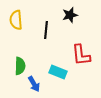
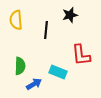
blue arrow: rotated 91 degrees counterclockwise
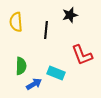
yellow semicircle: moved 2 px down
red L-shape: moved 1 px right; rotated 15 degrees counterclockwise
green semicircle: moved 1 px right
cyan rectangle: moved 2 px left, 1 px down
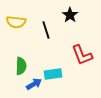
black star: rotated 21 degrees counterclockwise
yellow semicircle: rotated 78 degrees counterclockwise
black line: rotated 24 degrees counterclockwise
cyan rectangle: moved 3 px left, 1 px down; rotated 30 degrees counterclockwise
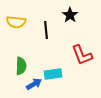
black line: rotated 12 degrees clockwise
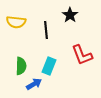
cyan rectangle: moved 4 px left, 8 px up; rotated 60 degrees counterclockwise
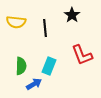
black star: moved 2 px right
black line: moved 1 px left, 2 px up
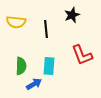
black star: rotated 14 degrees clockwise
black line: moved 1 px right, 1 px down
cyan rectangle: rotated 18 degrees counterclockwise
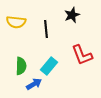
cyan rectangle: rotated 36 degrees clockwise
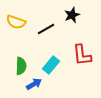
yellow semicircle: rotated 12 degrees clockwise
black line: rotated 66 degrees clockwise
red L-shape: rotated 15 degrees clockwise
cyan rectangle: moved 2 px right, 1 px up
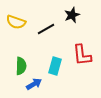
cyan rectangle: moved 4 px right, 1 px down; rotated 24 degrees counterclockwise
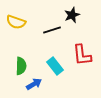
black line: moved 6 px right, 1 px down; rotated 12 degrees clockwise
cyan rectangle: rotated 54 degrees counterclockwise
